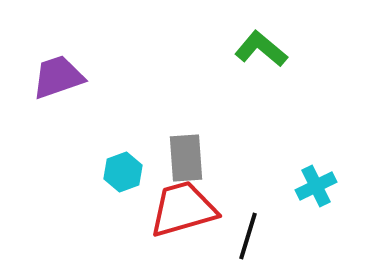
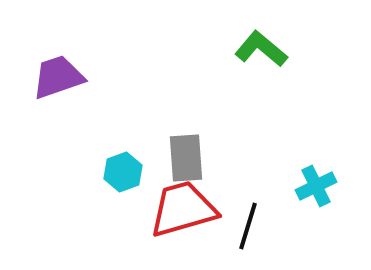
black line: moved 10 px up
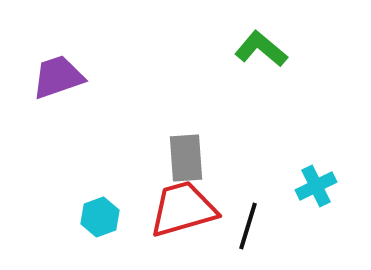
cyan hexagon: moved 23 px left, 45 px down
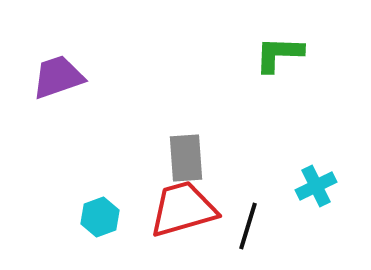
green L-shape: moved 18 px right, 5 px down; rotated 38 degrees counterclockwise
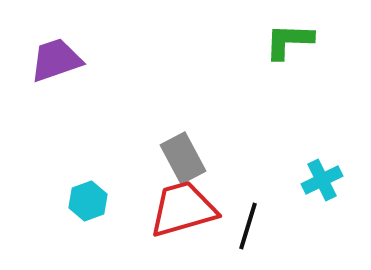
green L-shape: moved 10 px right, 13 px up
purple trapezoid: moved 2 px left, 17 px up
gray rectangle: moved 3 px left; rotated 24 degrees counterclockwise
cyan cross: moved 6 px right, 6 px up
cyan hexagon: moved 12 px left, 16 px up
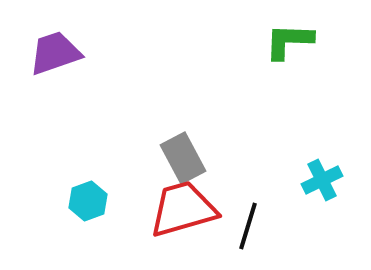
purple trapezoid: moved 1 px left, 7 px up
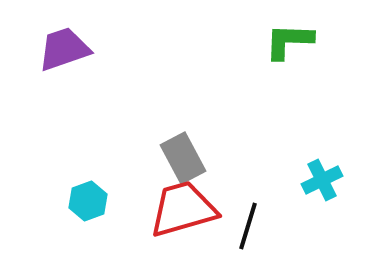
purple trapezoid: moved 9 px right, 4 px up
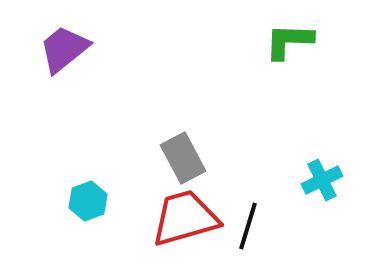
purple trapezoid: rotated 20 degrees counterclockwise
red trapezoid: moved 2 px right, 9 px down
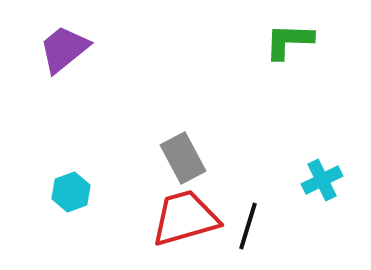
cyan hexagon: moved 17 px left, 9 px up
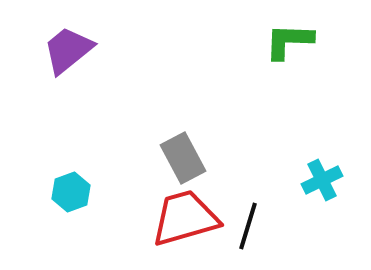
purple trapezoid: moved 4 px right, 1 px down
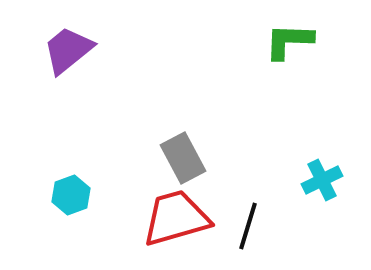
cyan hexagon: moved 3 px down
red trapezoid: moved 9 px left
